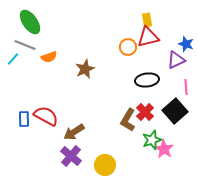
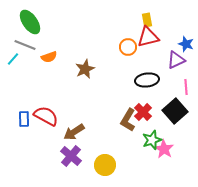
red cross: moved 2 px left
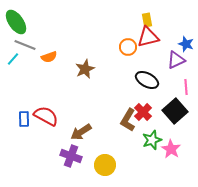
green ellipse: moved 14 px left
black ellipse: rotated 35 degrees clockwise
brown arrow: moved 7 px right
pink star: moved 7 px right
purple cross: rotated 20 degrees counterclockwise
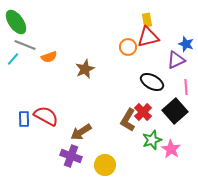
black ellipse: moved 5 px right, 2 px down
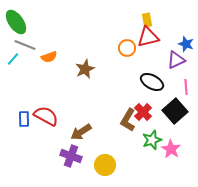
orange circle: moved 1 px left, 1 px down
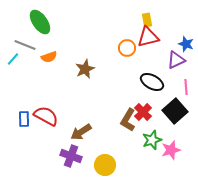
green ellipse: moved 24 px right
pink star: moved 1 px down; rotated 24 degrees clockwise
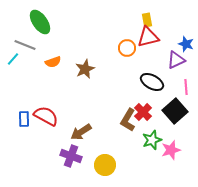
orange semicircle: moved 4 px right, 5 px down
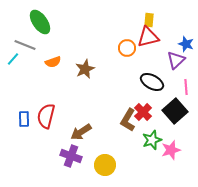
yellow rectangle: moved 2 px right; rotated 16 degrees clockwise
purple triangle: rotated 18 degrees counterclockwise
red semicircle: rotated 105 degrees counterclockwise
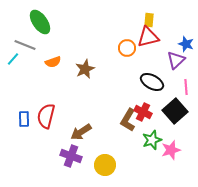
red cross: rotated 18 degrees counterclockwise
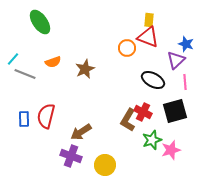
red triangle: rotated 35 degrees clockwise
gray line: moved 29 px down
black ellipse: moved 1 px right, 2 px up
pink line: moved 1 px left, 5 px up
black square: rotated 25 degrees clockwise
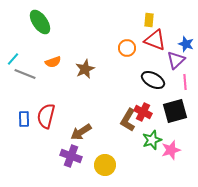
red triangle: moved 7 px right, 3 px down
